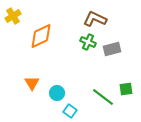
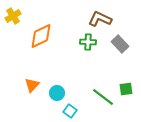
brown L-shape: moved 5 px right
green cross: rotated 21 degrees counterclockwise
gray rectangle: moved 8 px right, 5 px up; rotated 60 degrees clockwise
orange triangle: moved 2 px down; rotated 14 degrees clockwise
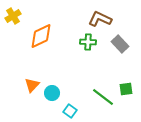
cyan circle: moved 5 px left
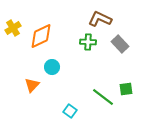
yellow cross: moved 12 px down
cyan circle: moved 26 px up
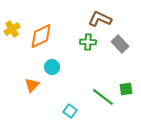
yellow cross: moved 1 px left, 1 px down
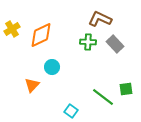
orange diamond: moved 1 px up
gray rectangle: moved 5 px left
cyan square: moved 1 px right
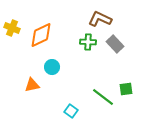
yellow cross: moved 1 px up; rotated 35 degrees counterclockwise
orange triangle: rotated 35 degrees clockwise
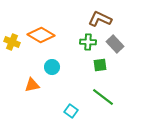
yellow cross: moved 14 px down
orange diamond: rotated 56 degrees clockwise
green square: moved 26 px left, 24 px up
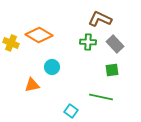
orange diamond: moved 2 px left
yellow cross: moved 1 px left, 1 px down
green square: moved 12 px right, 5 px down
green line: moved 2 px left; rotated 25 degrees counterclockwise
